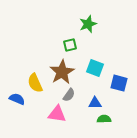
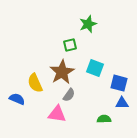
blue triangle: moved 27 px right
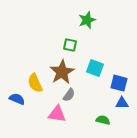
green star: moved 1 px left, 4 px up
green square: rotated 24 degrees clockwise
green semicircle: moved 1 px left, 1 px down; rotated 16 degrees clockwise
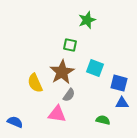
blue semicircle: moved 2 px left, 23 px down
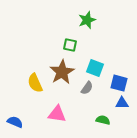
gray semicircle: moved 18 px right, 7 px up
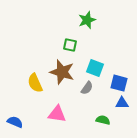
brown star: rotated 25 degrees counterclockwise
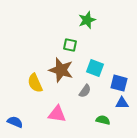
brown star: moved 1 px left, 2 px up
gray semicircle: moved 2 px left, 3 px down
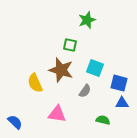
blue semicircle: rotated 21 degrees clockwise
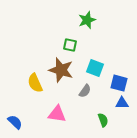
green semicircle: rotated 56 degrees clockwise
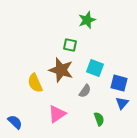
blue triangle: rotated 48 degrees counterclockwise
pink triangle: rotated 42 degrees counterclockwise
green semicircle: moved 4 px left, 1 px up
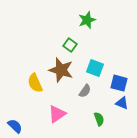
green square: rotated 24 degrees clockwise
blue triangle: rotated 48 degrees counterclockwise
blue semicircle: moved 4 px down
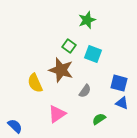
green square: moved 1 px left, 1 px down
cyan square: moved 2 px left, 14 px up
green semicircle: rotated 104 degrees counterclockwise
